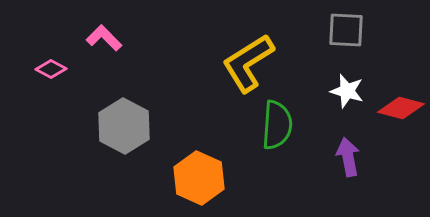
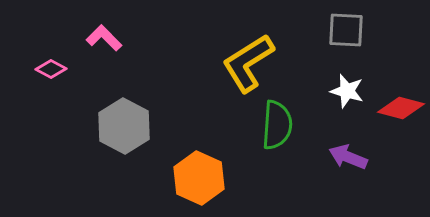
purple arrow: rotated 57 degrees counterclockwise
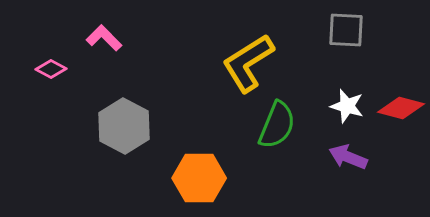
white star: moved 15 px down
green semicircle: rotated 18 degrees clockwise
orange hexagon: rotated 24 degrees counterclockwise
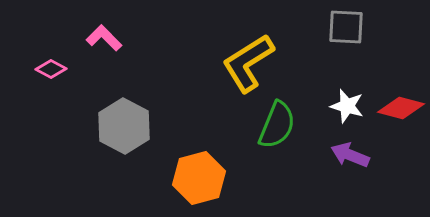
gray square: moved 3 px up
purple arrow: moved 2 px right, 2 px up
orange hexagon: rotated 15 degrees counterclockwise
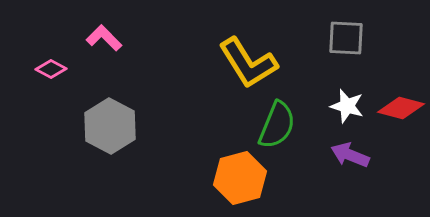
gray square: moved 11 px down
yellow L-shape: rotated 90 degrees counterclockwise
gray hexagon: moved 14 px left
orange hexagon: moved 41 px right
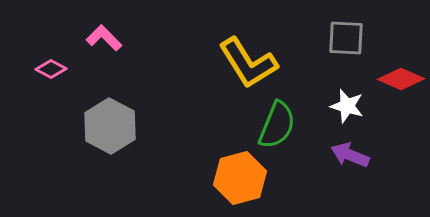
red diamond: moved 29 px up; rotated 9 degrees clockwise
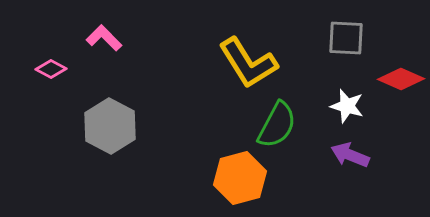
green semicircle: rotated 6 degrees clockwise
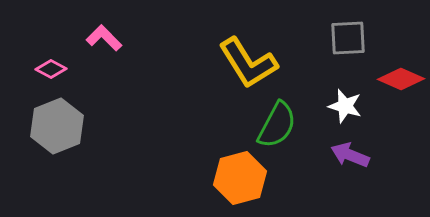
gray square: moved 2 px right; rotated 6 degrees counterclockwise
white star: moved 2 px left
gray hexagon: moved 53 px left; rotated 10 degrees clockwise
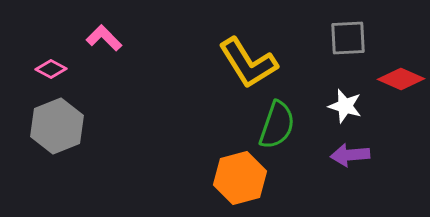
green semicircle: rotated 9 degrees counterclockwise
purple arrow: rotated 27 degrees counterclockwise
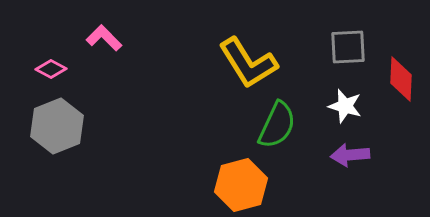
gray square: moved 9 px down
red diamond: rotated 69 degrees clockwise
green semicircle: rotated 6 degrees clockwise
orange hexagon: moved 1 px right, 7 px down
